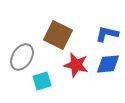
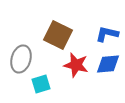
gray ellipse: moved 1 px left, 2 px down; rotated 16 degrees counterclockwise
cyan square: moved 1 px left, 3 px down
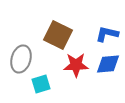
red star: rotated 15 degrees counterclockwise
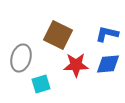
gray ellipse: moved 1 px up
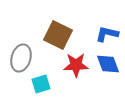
blue diamond: rotated 75 degrees clockwise
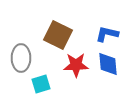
gray ellipse: rotated 16 degrees counterclockwise
blue diamond: rotated 15 degrees clockwise
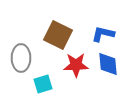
blue L-shape: moved 4 px left
cyan square: moved 2 px right
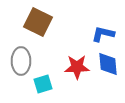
brown square: moved 20 px left, 13 px up
gray ellipse: moved 3 px down
red star: moved 1 px right, 2 px down
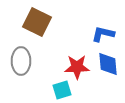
brown square: moved 1 px left
cyan square: moved 19 px right, 6 px down
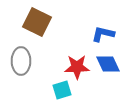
blue diamond: rotated 20 degrees counterclockwise
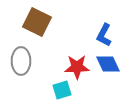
blue L-shape: moved 1 px right, 1 px down; rotated 75 degrees counterclockwise
